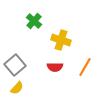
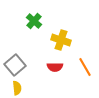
orange line: rotated 60 degrees counterclockwise
yellow semicircle: rotated 48 degrees counterclockwise
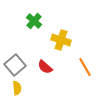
red semicircle: moved 10 px left; rotated 42 degrees clockwise
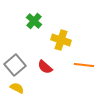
orange line: moved 1 px left, 2 px up; rotated 54 degrees counterclockwise
yellow semicircle: rotated 56 degrees counterclockwise
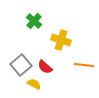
gray square: moved 6 px right
yellow semicircle: moved 17 px right, 4 px up
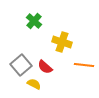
yellow cross: moved 1 px right, 2 px down
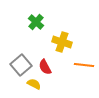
green cross: moved 2 px right, 1 px down
red semicircle: rotated 21 degrees clockwise
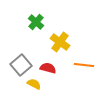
yellow cross: moved 2 px left; rotated 18 degrees clockwise
red semicircle: moved 3 px right, 1 px down; rotated 133 degrees clockwise
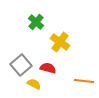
orange line: moved 16 px down
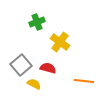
green cross: moved 1 px right; rotated 28 degrees clockwise
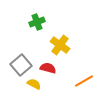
yellow cross: moved 3 px down
orange line: rotated 36 degrees counterclockwise
